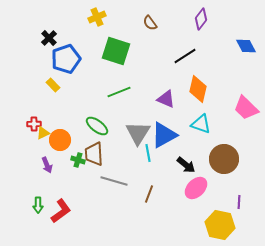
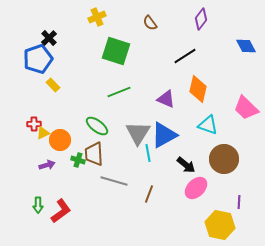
blue pentagon: moved 28 px left
cyan triangle: moved 7 px right, 1 px down
purple arrow: rotated 84 degrees counterclockwise
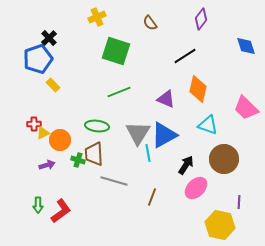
blue diamond: rotated 10 degrees clockwise
green ellipse: rotated 30 degrees counterclockwise
black arrow: rotated 96 degrees counterclockwise
brown line: moved 3 px right, 3 px down
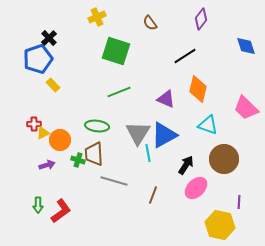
brown line: moved 1 px right, 2 px up
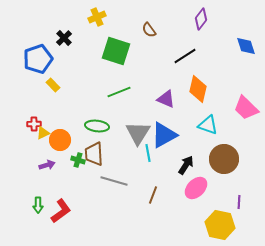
brown semicircle: moved 1 px left, 7 px down
black cross: moved 15 px right
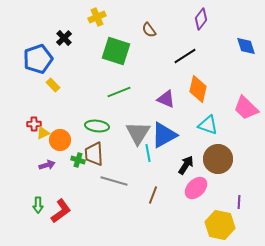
brown circle: moved 6 px left
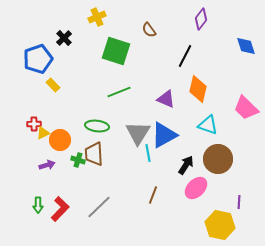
black line: rotated 30 degrees counterclockwise
gray line: moved 15 px left, 26 px down; rotated 60 degrees counterclockwise
red L-shape: moved 1 px left, 2 px up; rotated 10 degrees counterclockwise
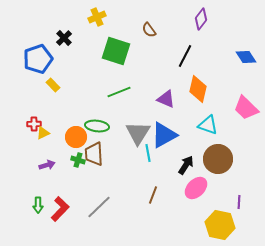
blue diamond: moved 11 px down; rotated 15 degrees counterclockwise
orange circle: moved 16 px right, 3 px up
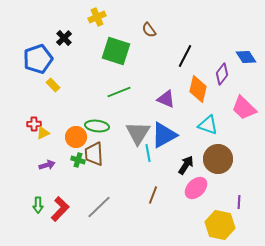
purple diamond: moved 21 px right, 55 px down
pink trapezoid: moved 2 px left
